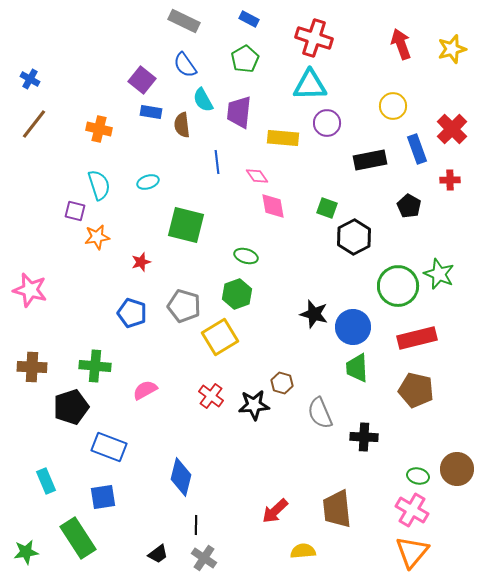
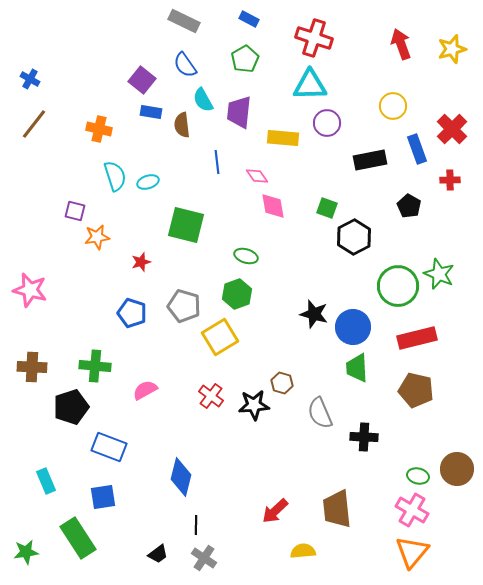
cyan semicircle at (99, 185): moved 16 px right, 9 px up
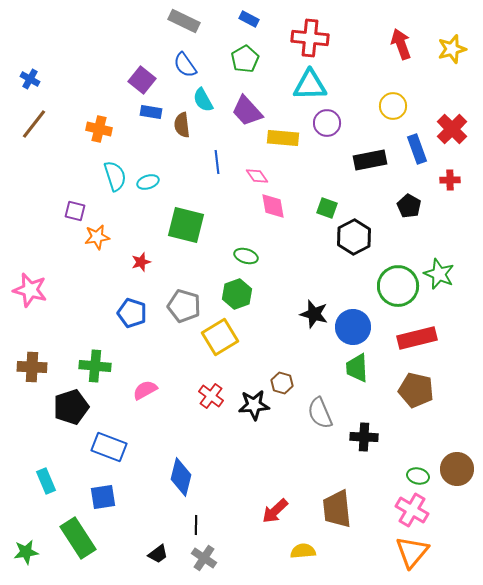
red cross at (314, 38): moved 4 px left; rotated 12 degrees counterclockwise
purple trapezoid at (239, 112): moved 8 px right, 1 px up; rotated 48 degrees counterclockwise
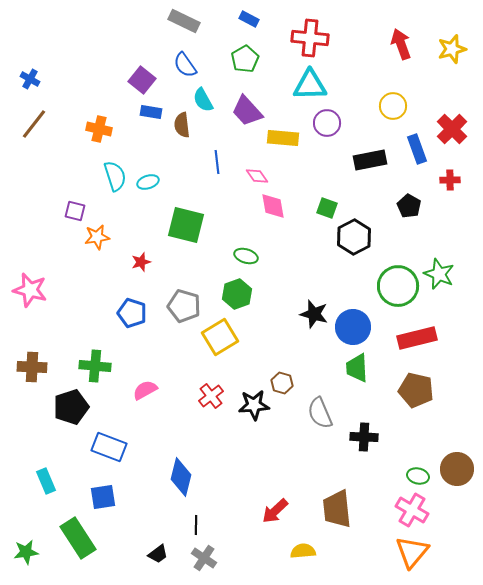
red cross at (211, 396): rotated 15 degrees clockwise
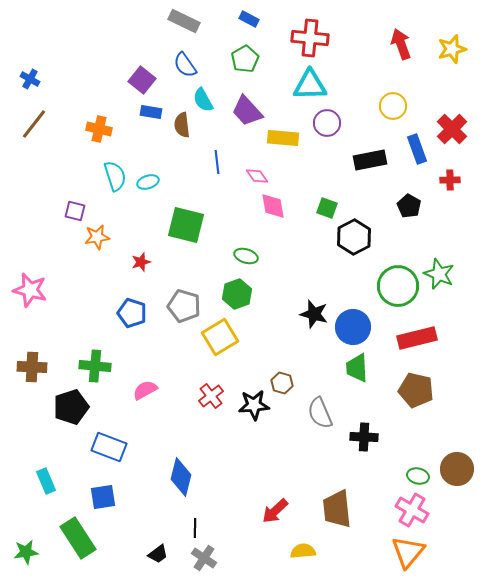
black line at (196, 525): moved 1 px left, 3 px down
orange triangle at (412, 552): moved 4 px left
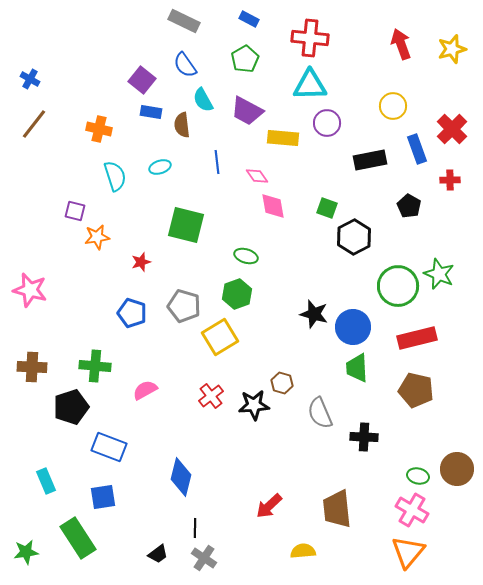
purple trapezoid at (247, 111): rotated 20 degrees counterclockwise
cyan ellipse at (148, 182): moved 12 px right, 15 px up
red arrow at (275, 511): moved 6 px left, 5 px up
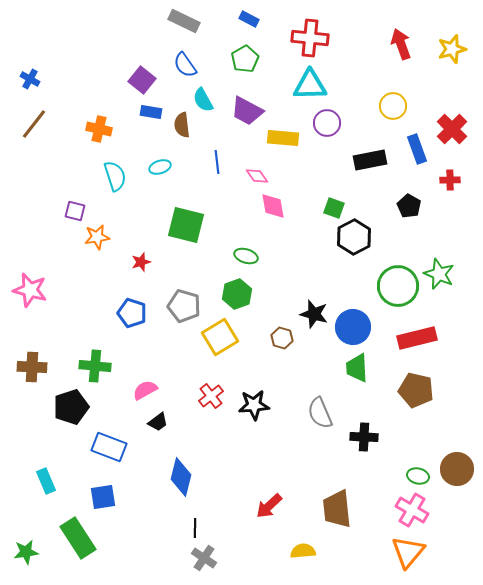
green square at (327, 208): moved 7 px right
brown hexagon at (282, 383): moved 45 px up
black trapezoid at (158, 554): moved 132 px up
